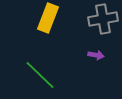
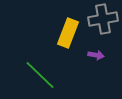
yellow rectangle: moved 20 px right, 15 px down
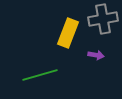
green line: rotated 60 degrees counterclockwise
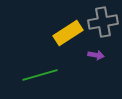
gray cross: moved 3 px down
yellow rectangle: rotated 36 degrees clockwise
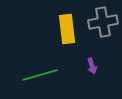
yellow rectangle: moved 1 px left, 4 px up; rotated 64 degrees counterclockwise
purple arrow: moved 4 px left, 11 px down; rotated 63 degrees clockwise
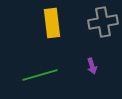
yellow rectangle: moved 15 px left, 6 px up
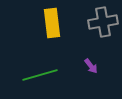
purple arrow: moved 1 px left; rotated 21 degrees counterclockwise
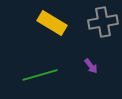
yellow rectangle: rotated 52 degrees counterclockwise
